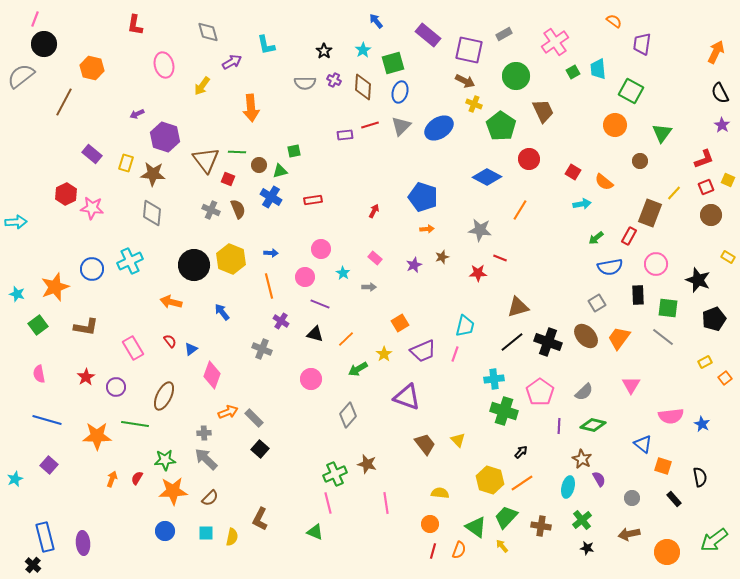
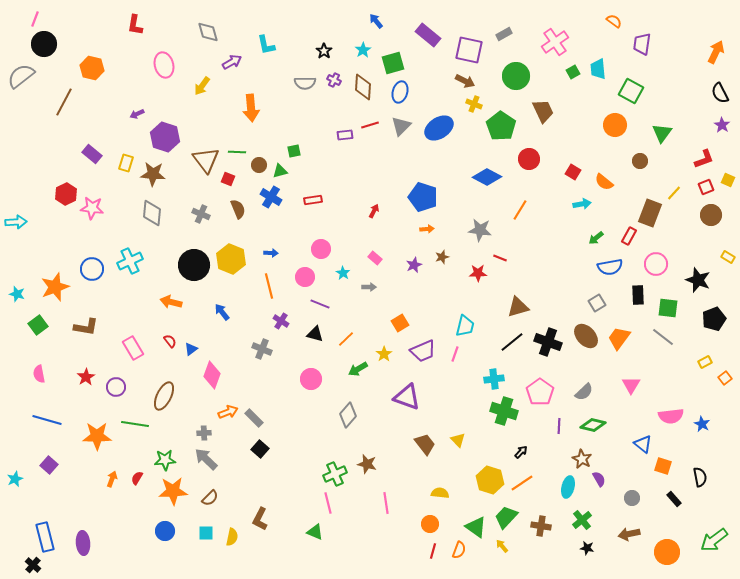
gray cross at (211, 210): moved 10 px left, 4 px down
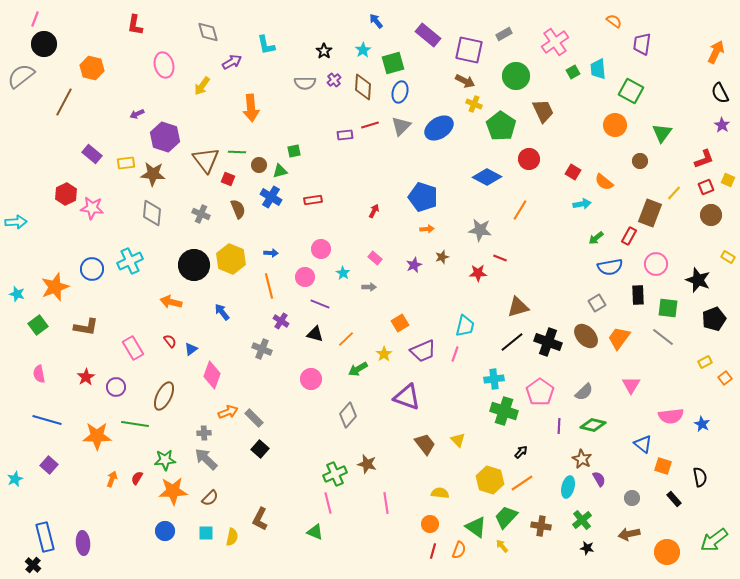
purple cross at (334, 80): rotated 24 degrees clockwise
yellow rectangle at (126, 163): rotated 66 degrees clockwise
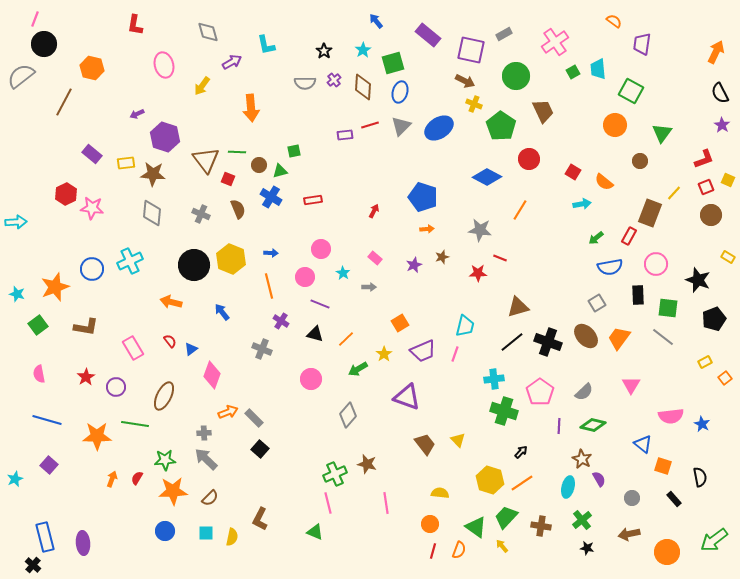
purple square at (469, 50): moved 2 px right
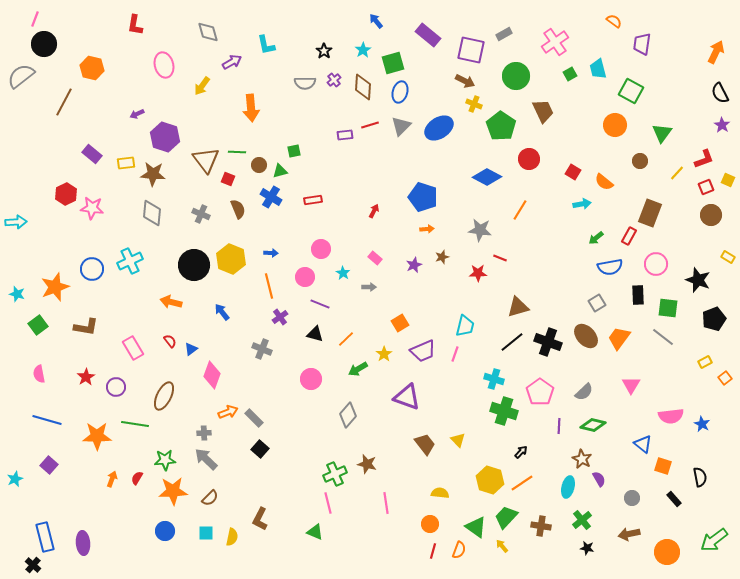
cyan trapezoid at (598, 69): rotated 10 degrees counterclockwise
green square at (573, 72): moved 3 px left, 2 px down
yellow line at (674, 193): moved 3 px right, 20 px up
purple cross at (281, 321): moved 1 px left, 4 px up; rotated 21 degrees clockwise
cyan cross at (494, 379): rotated 24 degrees clockwise
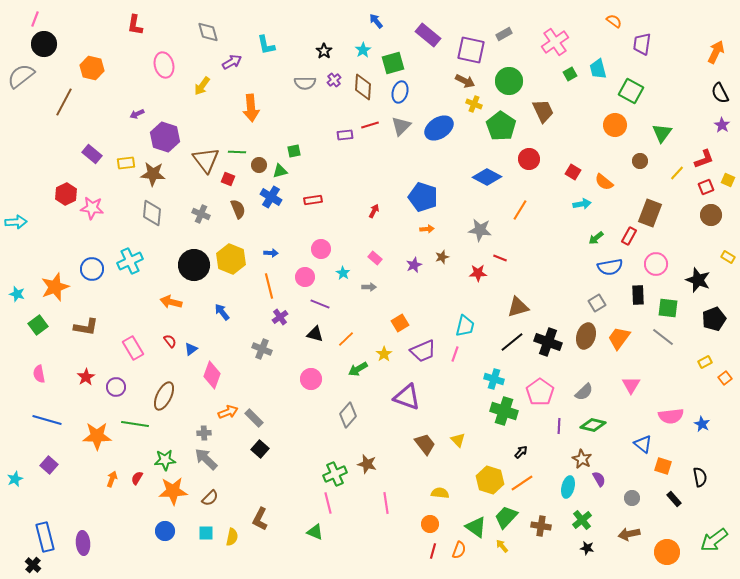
green circle at (516, 76): moved 7 px left, 5 px down
brown ellipse at (586, 336): rotated 60 degrees clockwise
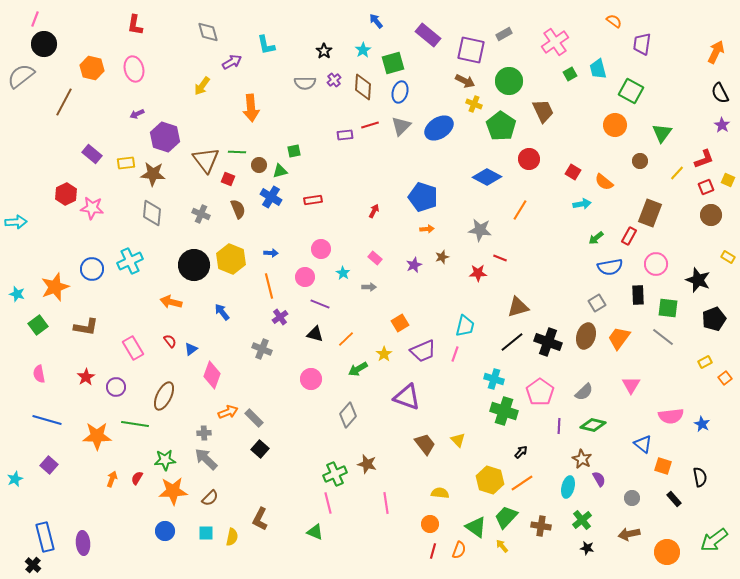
pink ellipse at (164, 65): moved 30 px left, 4 px down
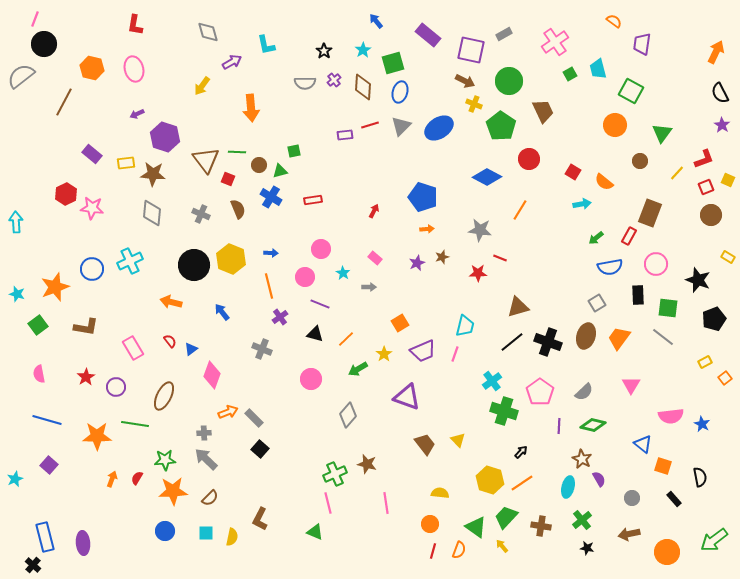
cyan arrow at (16, 222): rotated 90 degrees counterclockwise
purple star at (414, 265): moved 3 px right, 2 px up
cyan cross at (494, 379): moved 2 px left, 2 px down; rotated 36 degrees clockwise
